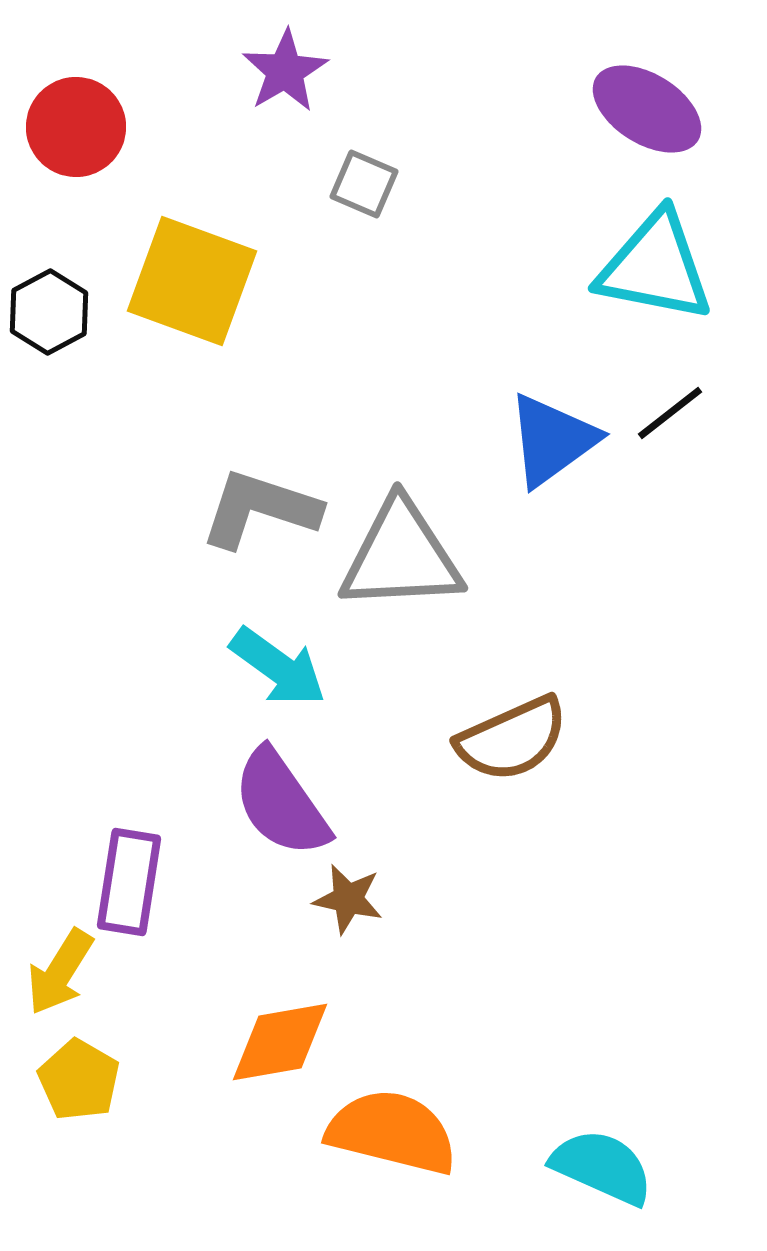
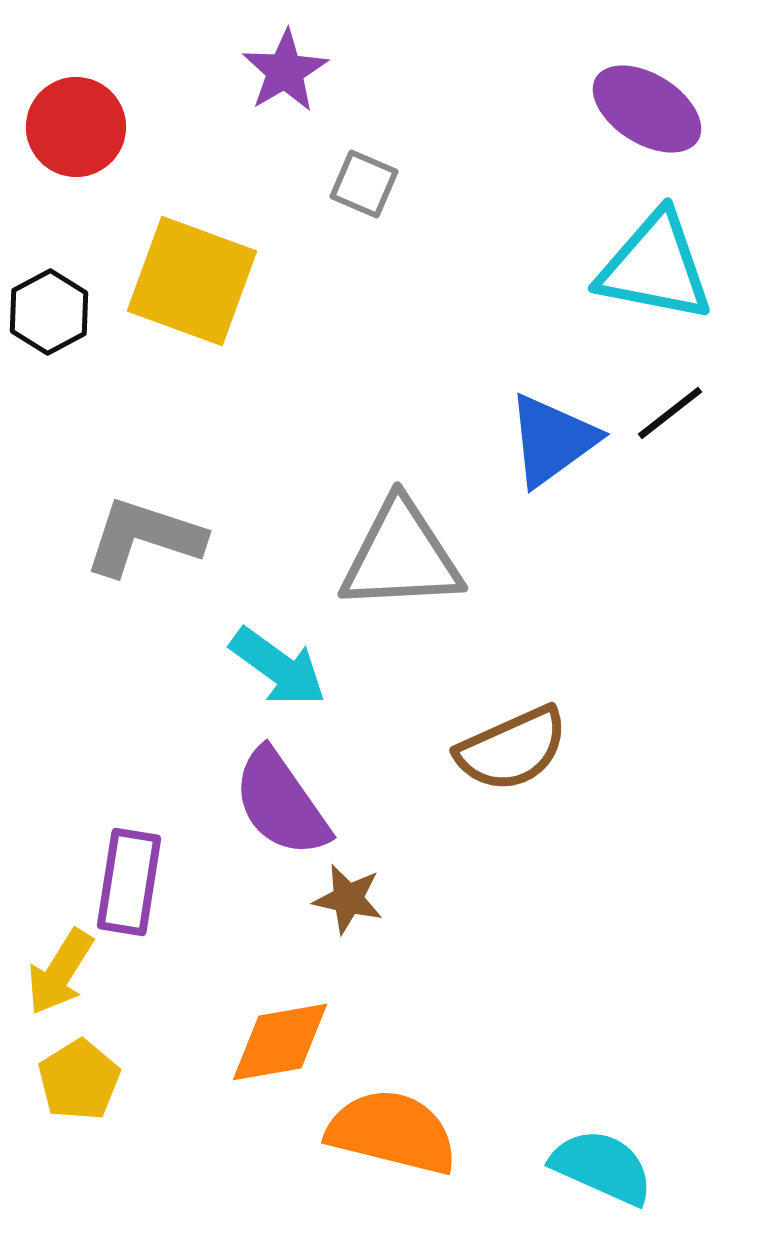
gray L-shape: moved 116 px left, 28 px down
brown semicircle: moved 10 px down
yellow pentagon: rotated 10 degrees clockwise
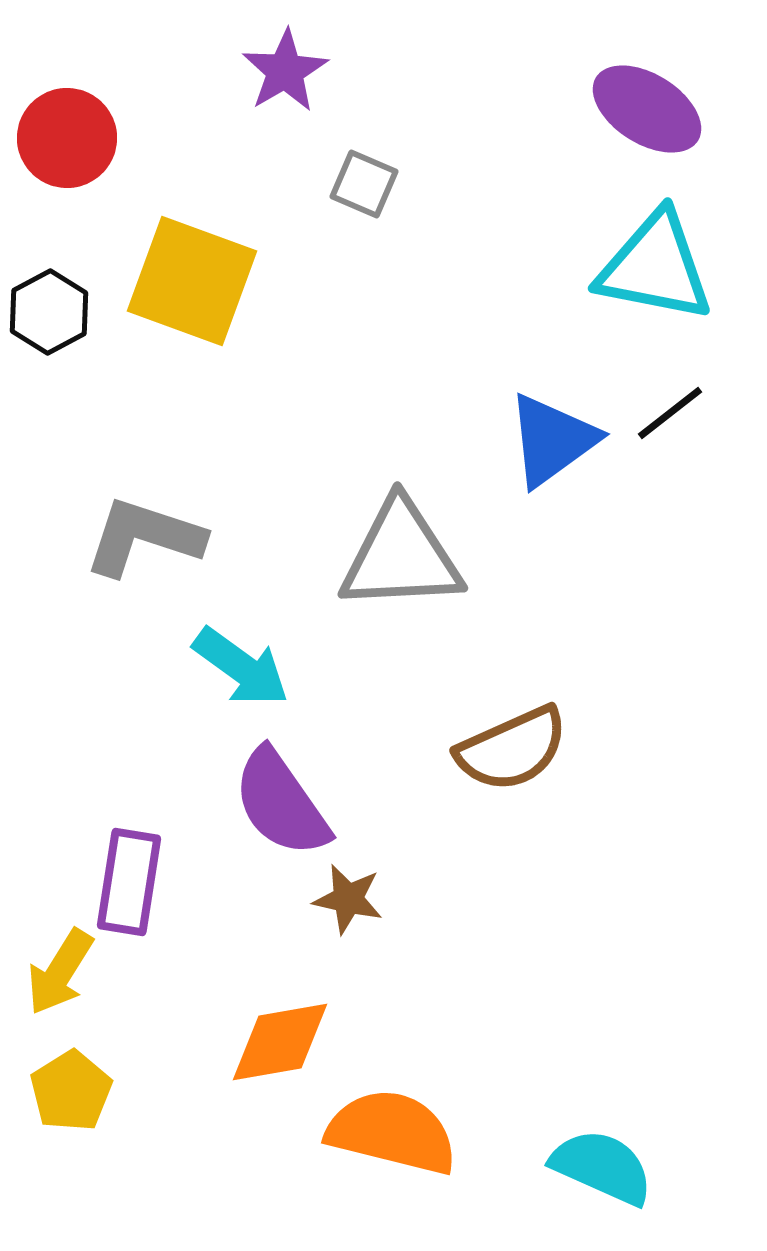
red circle: moved 9 px left, 11 px down
cyan arrow: moved 37 px left
yellow pentagon: moved 8 px left, 11 px down
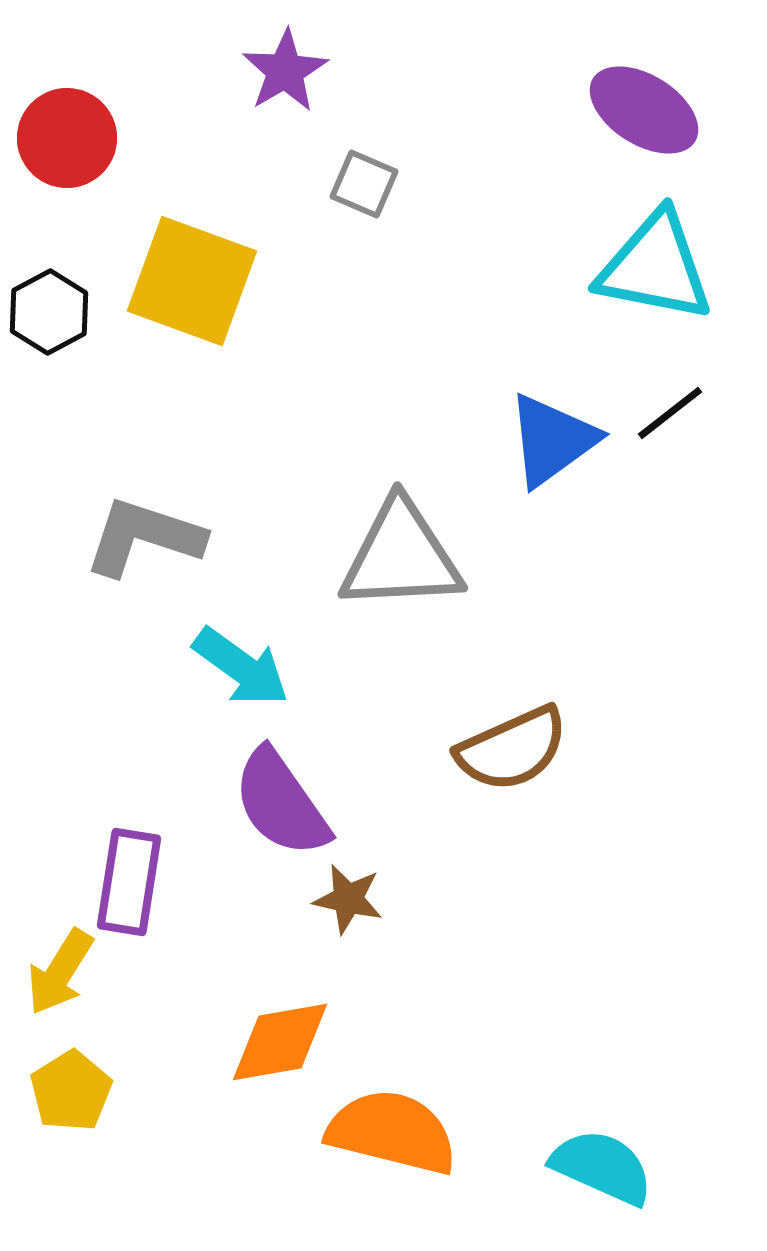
purple ellipse: moved 3 px left, 1 px down
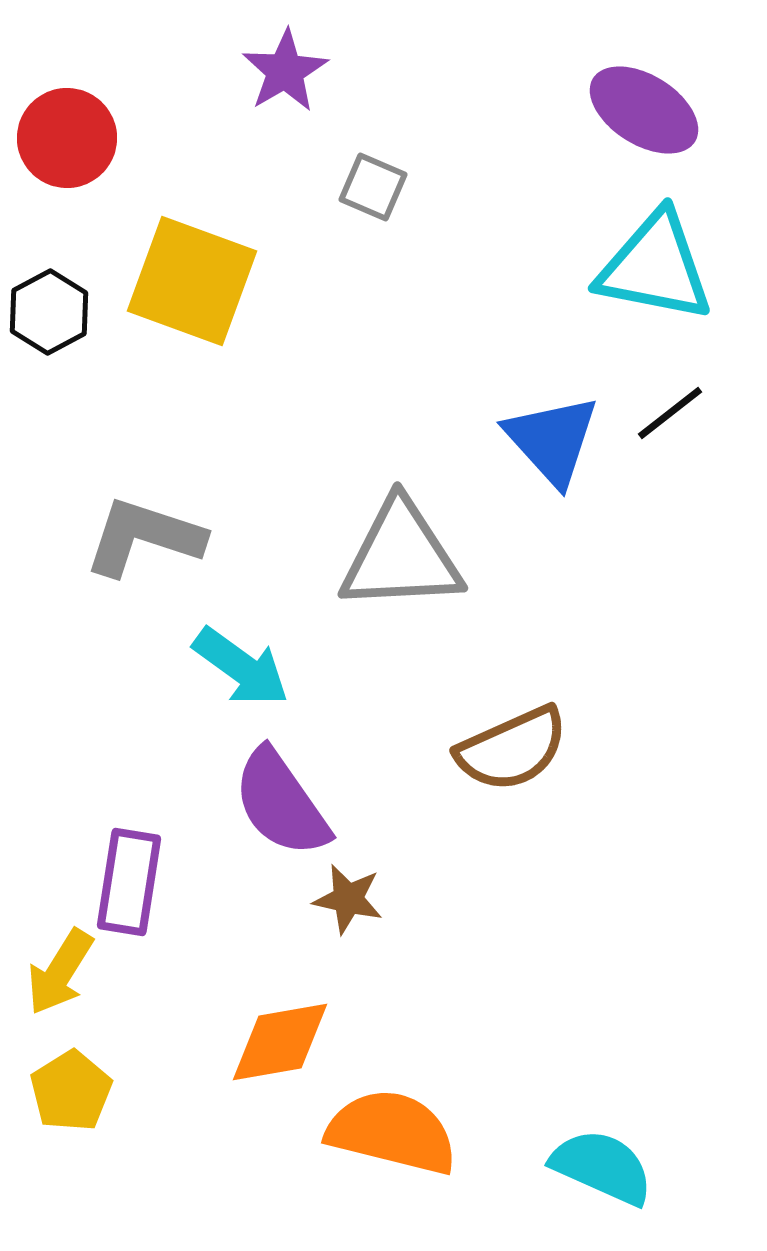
gray square: moved 9 px right, 3 px down
blue triangle: rotated 36 degrees counterclockwise
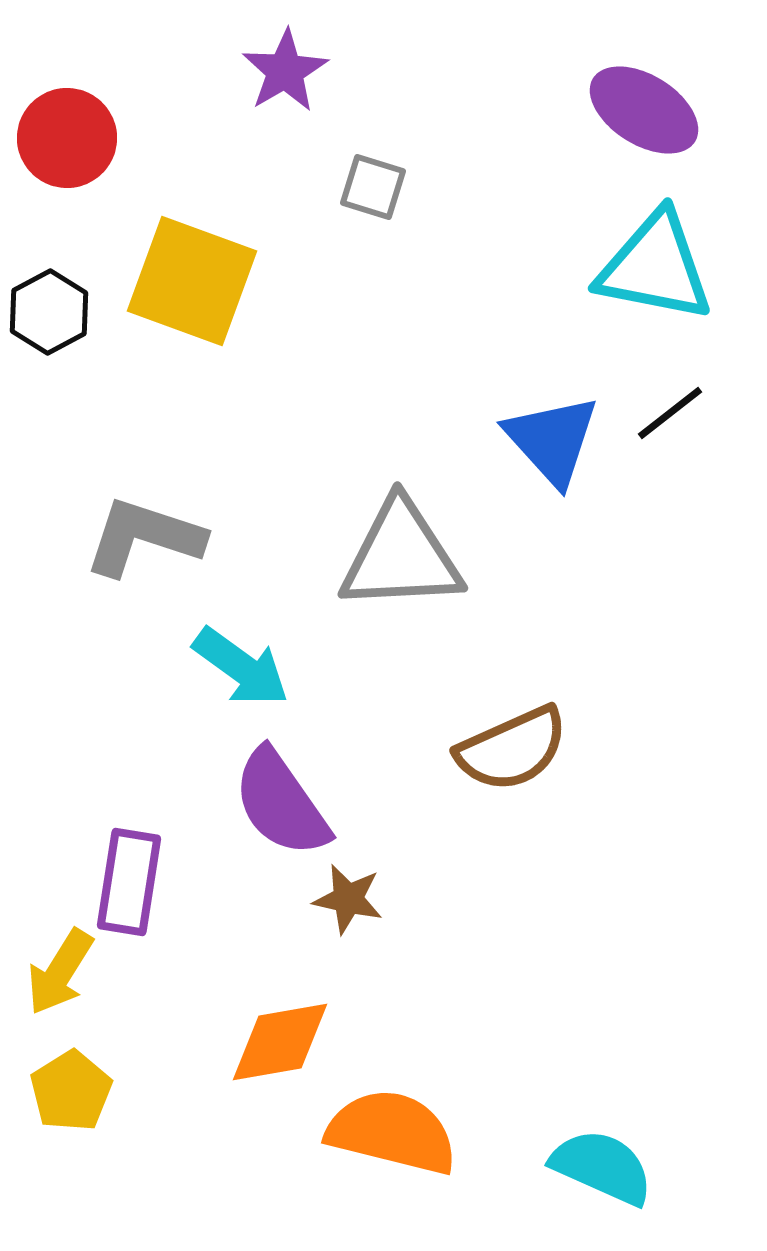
gray square: rotated 6 degrees counterclockwise
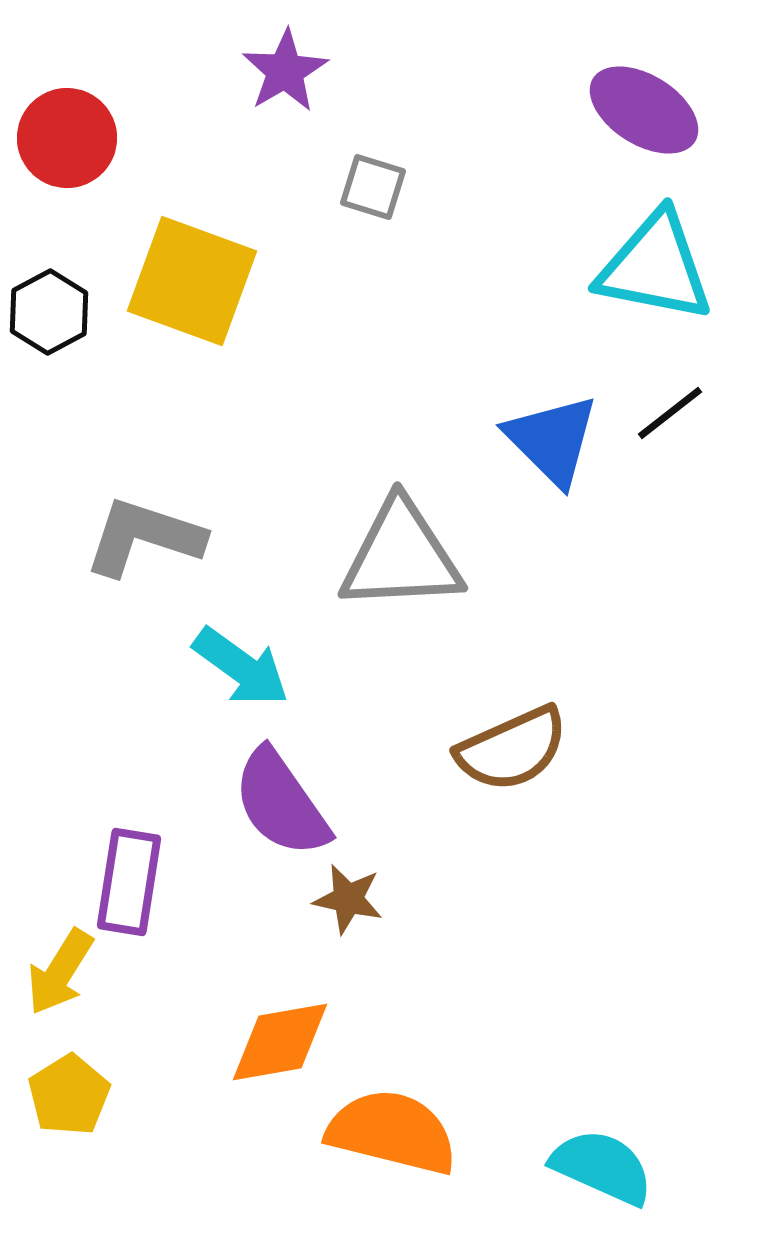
blue triangle: rotated 3 degrees counterclockwise
yellow pentagon: moved 2 px left, 4 px down
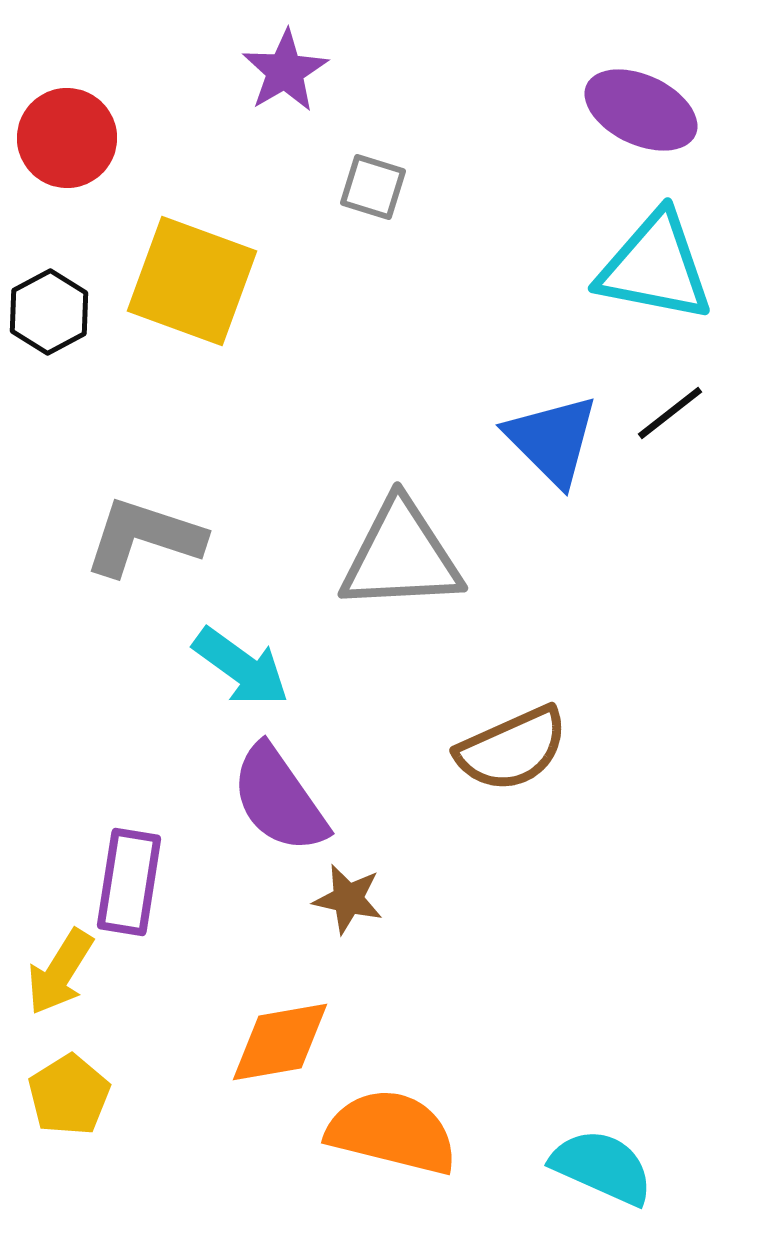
purple ellipse: moved 3 px left; rotated 7 degrees counterclockwise
purple semicircle: moved 2 px left, 4 px up
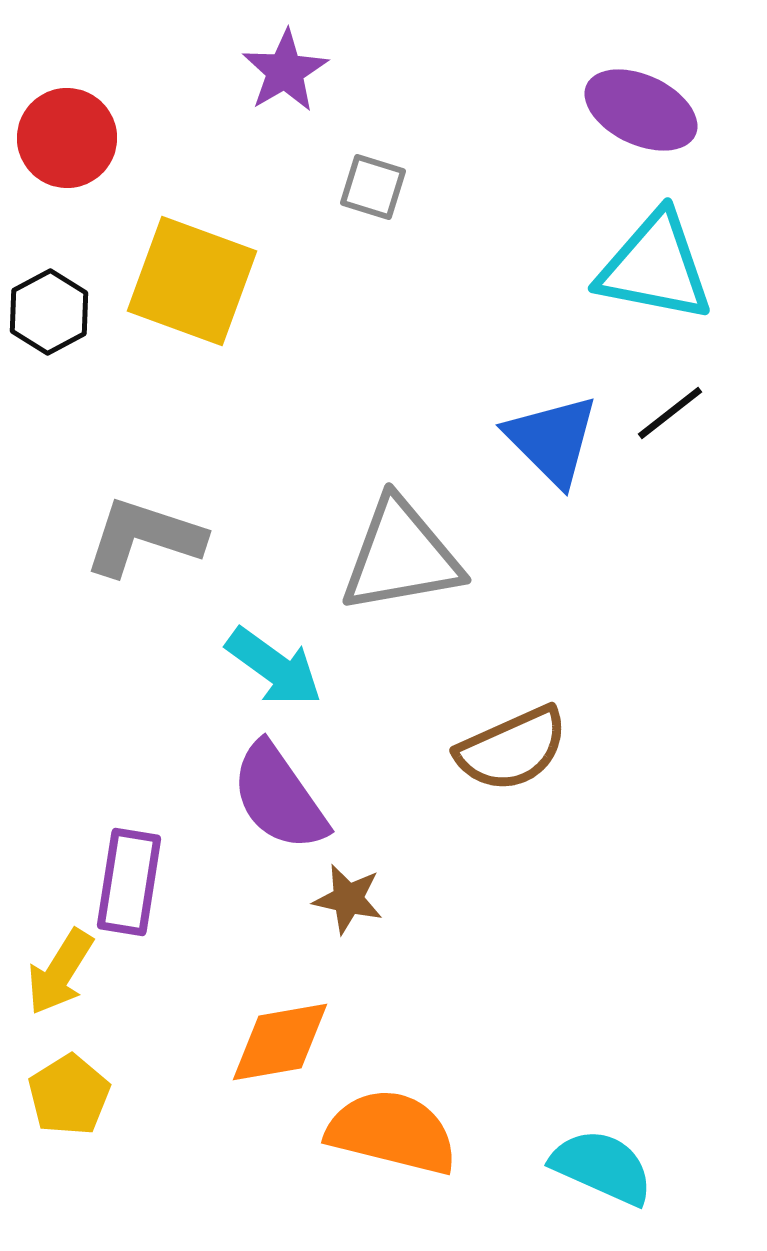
gray triangle: rotated 7 degrees counterclockwise
cyan arrow: moved 33 px right
purple semicircle: moved 2 px up
